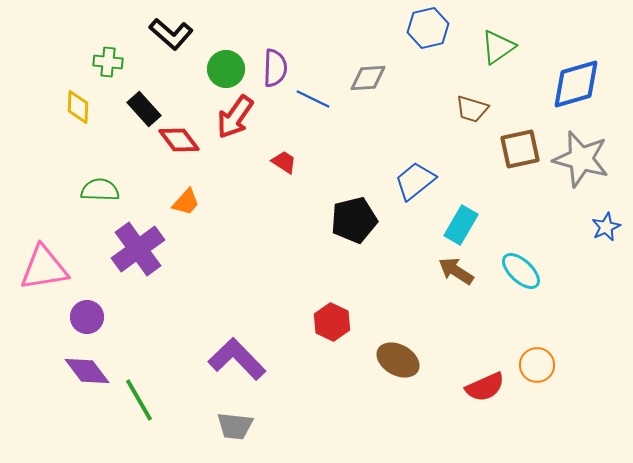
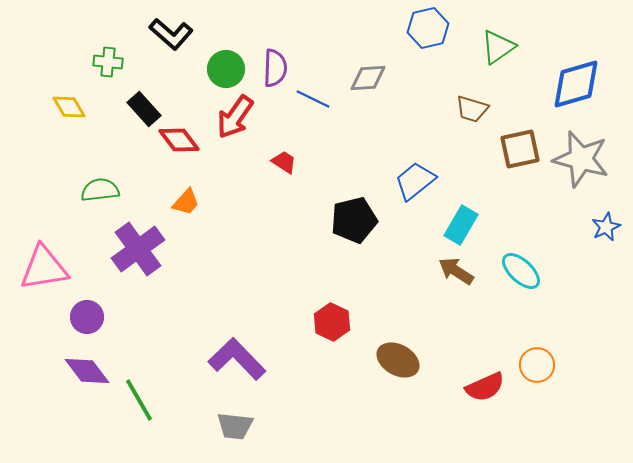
yellow diamond: moved 9 px left; rotated 32 degrees counterclockwise
green semicircle: rotated 9 degrees counterclockwise
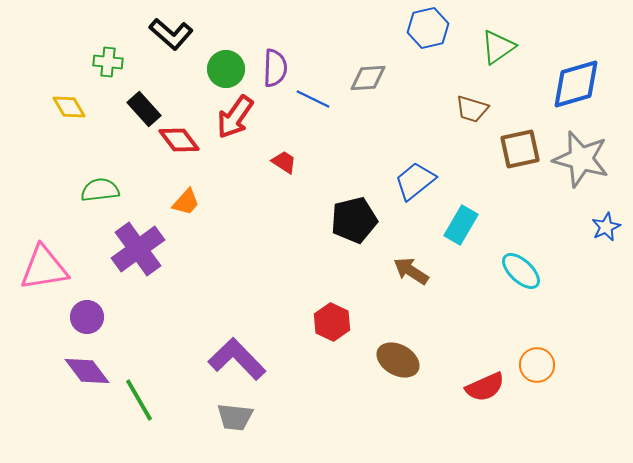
brown arrow: moved 45 px left
gray trapezoid: moved 9 px up
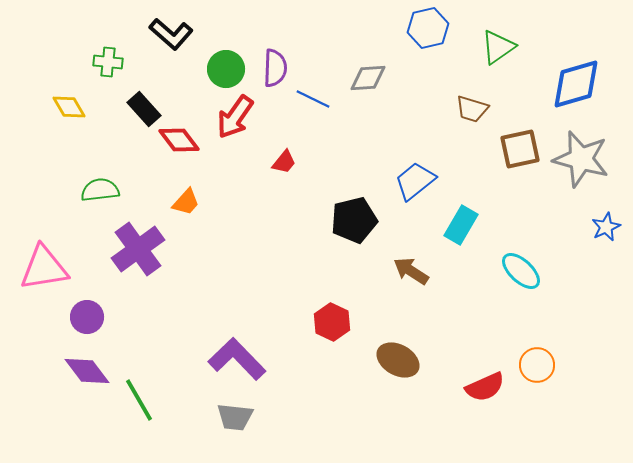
red trapezoid: rotated 96 degrees clockwise
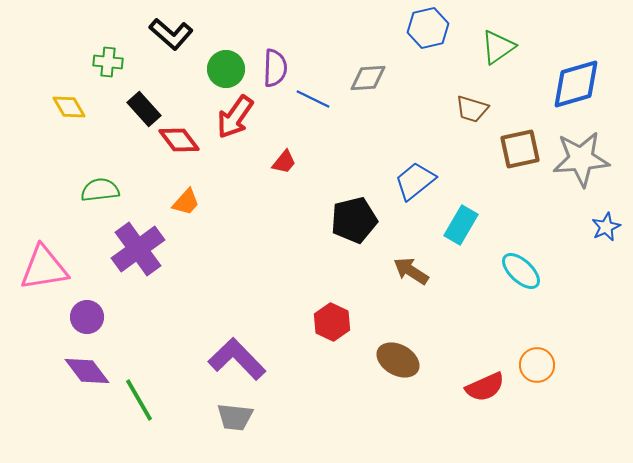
gray star: rotated 20 degrees counterclockwise
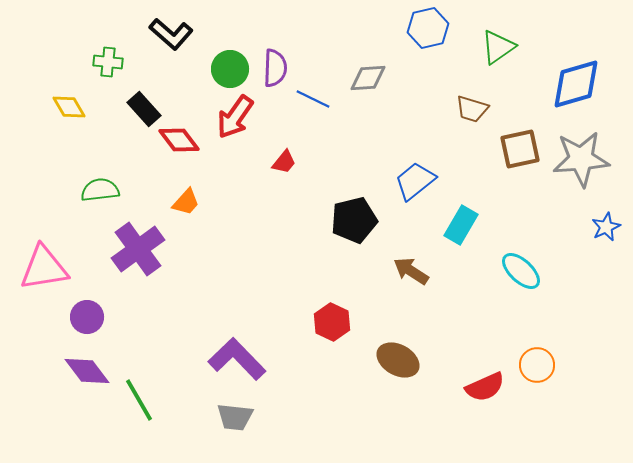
green circle: moved 4 px right
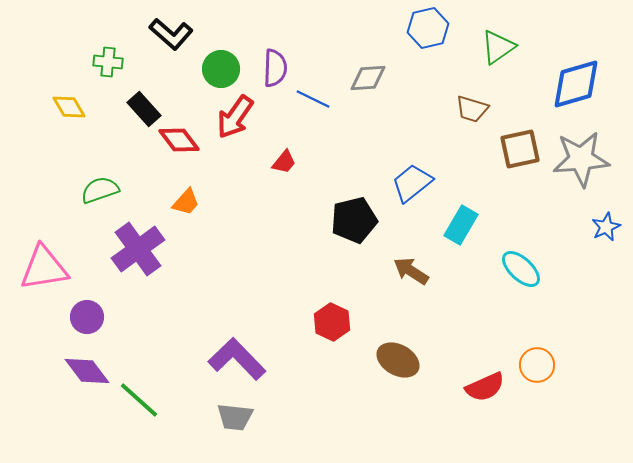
green circle: moved 9 px left
blue trapezoid: moved 3 px left, 2 px down
green semicircle: rotated 12 degrees counterclockwise
cyan ellipse: moved 2 px up
green line: rotated 18 degrees counterclockwise
